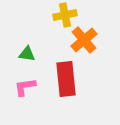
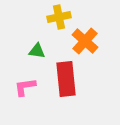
yellow cross: moved 6 px left, 2 px down
orange cross: moved 1 px right, 1 px down; rotated 8 degrees counterclockwise
green triangle: moved 10 px right, 3 px up
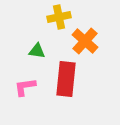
red rectangle: rotated 12 degrees clockwise
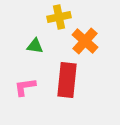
green triangle: moved 2 px left, 5 px up
red rectangle: moved 1 px right, 1 px down
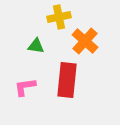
green triangle: moved 1 px right
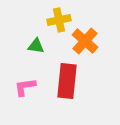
yellow cross: moved 3 px down
red rectangle: moved 1 px down
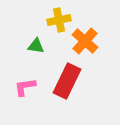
red rectangle: rotated 20 degrees clockwise
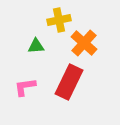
orange cross: moved 1 px left, 2 px down
green triangle: rotated 12 degrees counterclockwise
red rectangle: moved 2 px right, 1 px down
